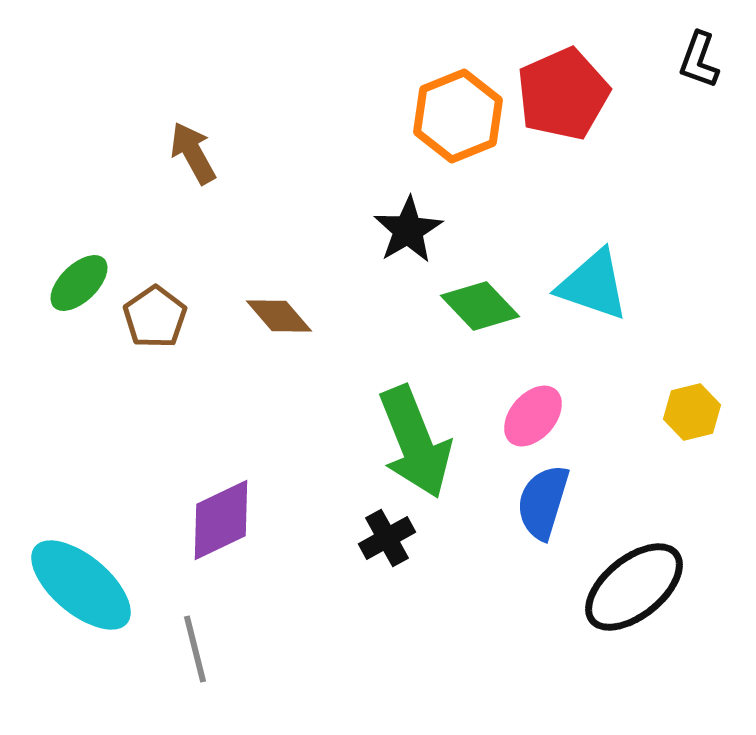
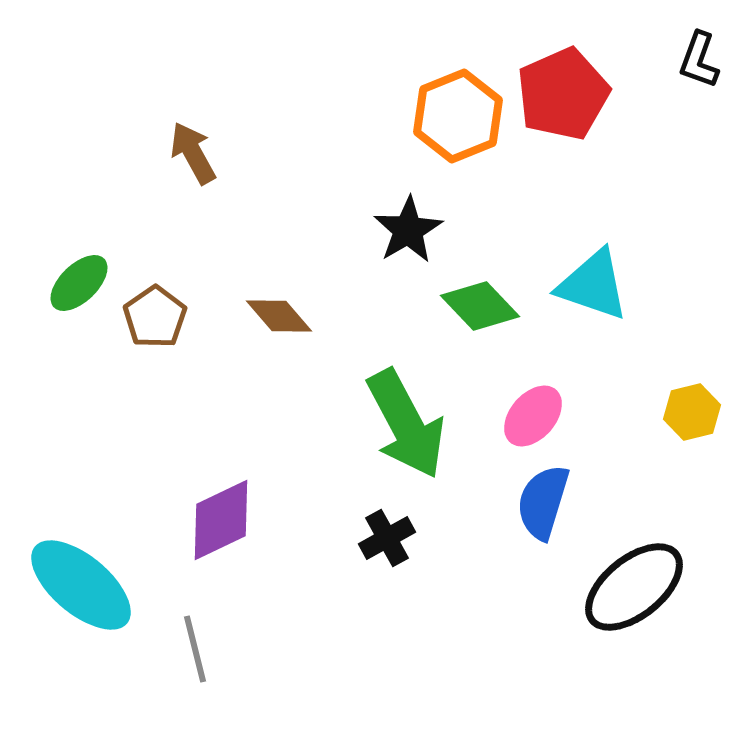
green arrow: moved 9 px left, 18 px up; rotated 6 degrees counterclockwise
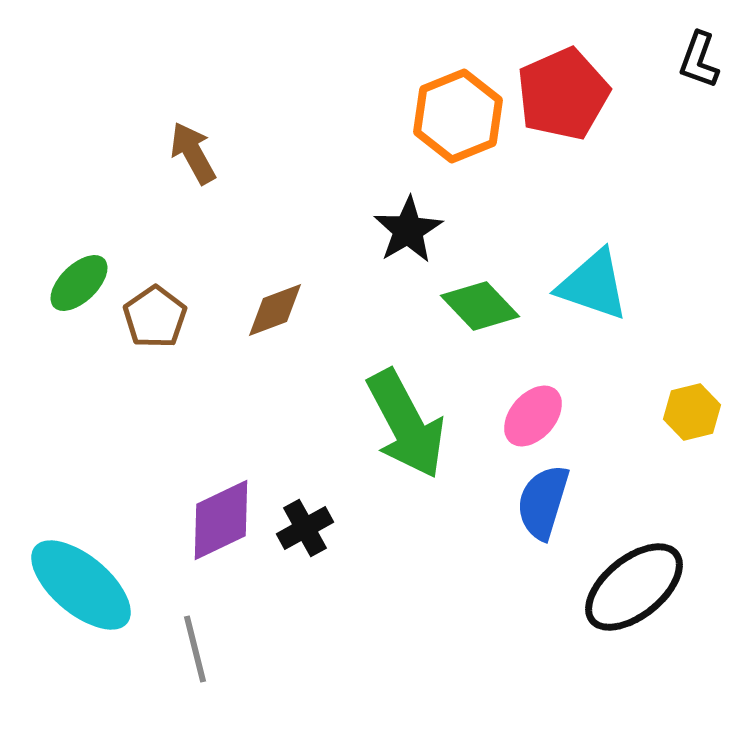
brown diamond: moved 4 px left, 6 px up; rotated 70 degrees counterclockwise
black cross: moved 82 px left, 10 px up
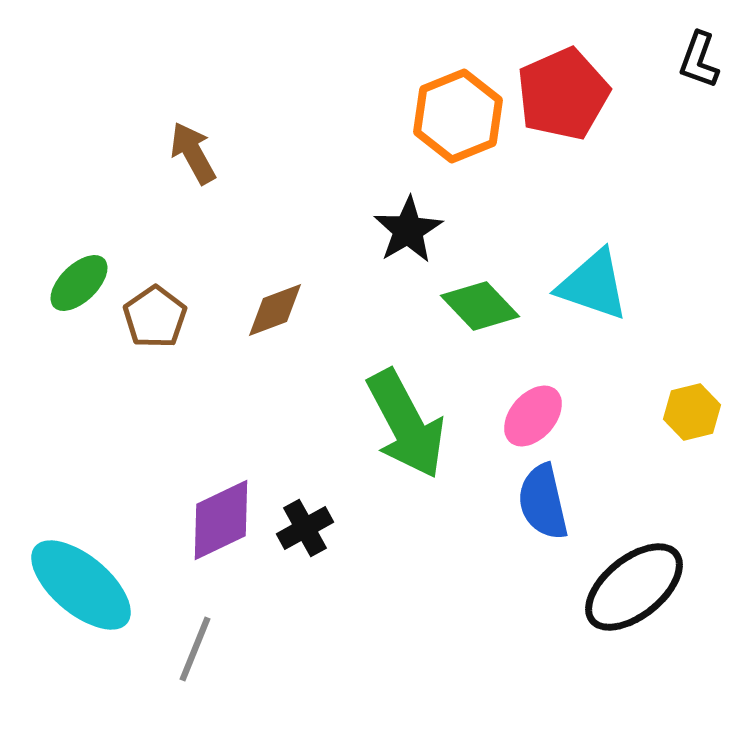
blue semicircle: rotated 30 degrees counterclockwise
gray line: rotated 36 degrees clockwise
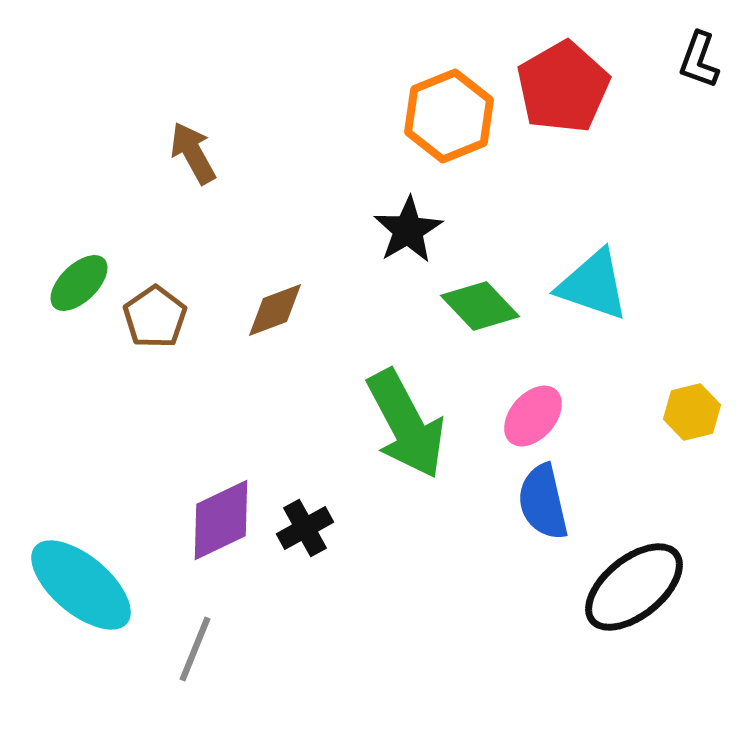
red pentagon: moved 7 px up; rotated 6 degrees counterclockwise
orange hexagon: moved 9 px left
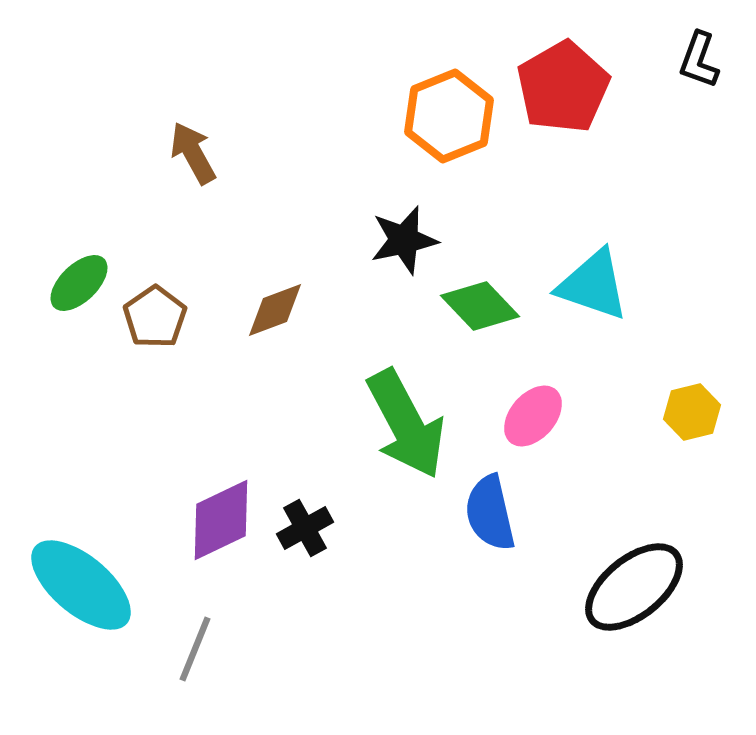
black star: moved 4 px left, 10 px down; rotated 18 degrees clockwise
blue semicircle: moved 53 px left, 11 px down
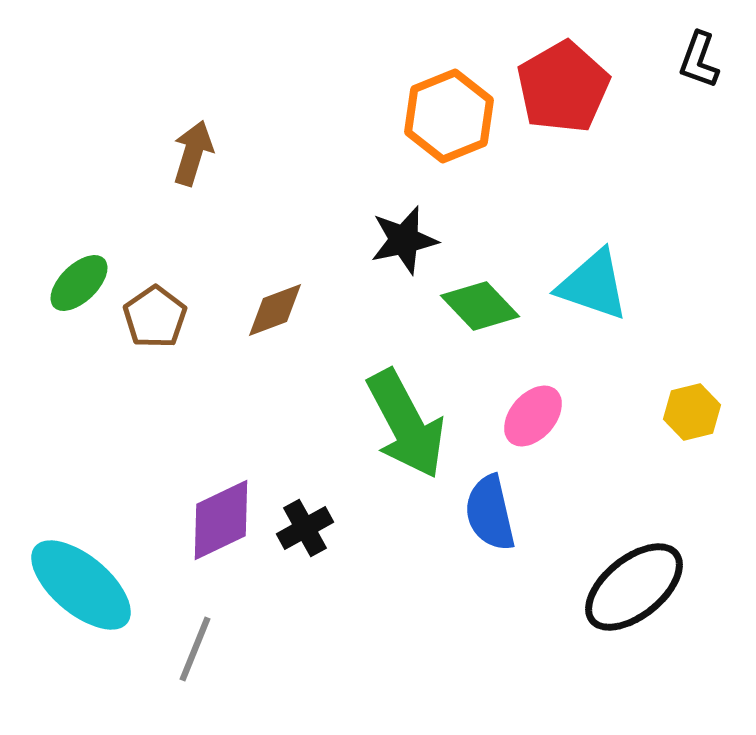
brown arrow: rotated 46 degrees clockwise
